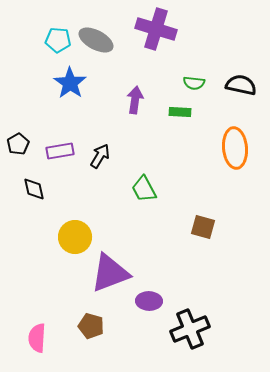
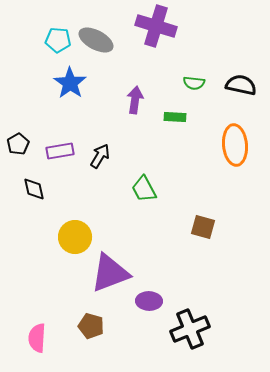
purple cross: moved 3 px up
green rectangle: moved 5 px left, 5 px down
orange ellipse: moved 3 px up
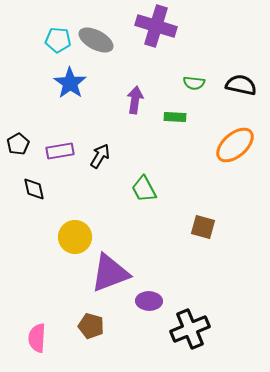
orange ellipse: rotated 54 degrees clockwise
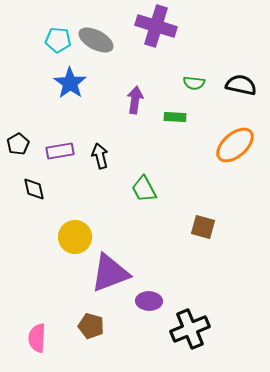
black arrow: rotated 45 degrees counterclockwise
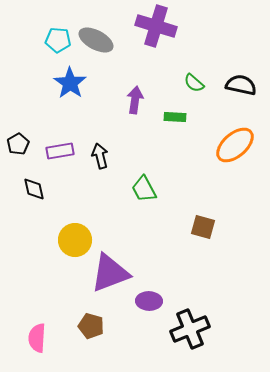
green semicircle: rotated 35 degrees clockwise
yellow circle: moved 3 px down
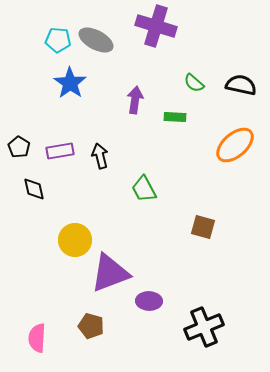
black pentagon: moved 1 px right, 3 px down; rotated 10 degrees counterclockwise
black cross: moved 14 px right, 2 px up
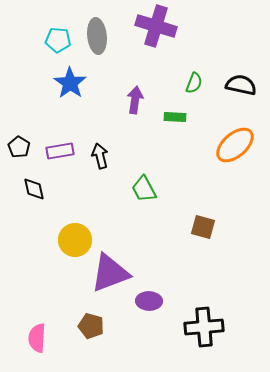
gray ellipse: moved 1 px right, 4 px up; rotated 56 degrees clockwise
green semicircle: rotated 110 degrees counterclockwise
black cross: rotated 18 degrees clockwise
